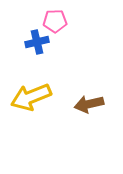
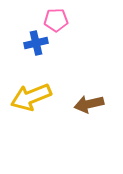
pink pentagon: moved 1 px right, 1 px up
blue cross: moved 1 px left, 1 px down
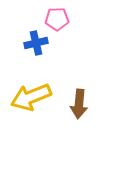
pink pentagon: moved 1 px right, 1 px up
brown arrow: moved 10 px left; rotated 72 degrees counterclockwise
